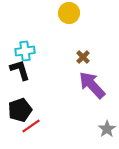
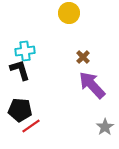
black pentagon: rotated 25 degrees clockwise
gray star: moved 2 px left, 2 px up
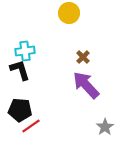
purple arrow: moved 6 px left
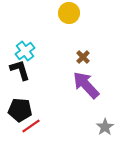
cyan cross: rotated 30 degrees counterclockwise
